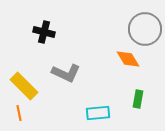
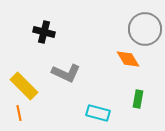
cyan rectangle: rotated 20 degrees clockwise
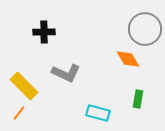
black cross: rotated 15 degrees counterclockwise
orange line: rotated 49 degrees clockwise
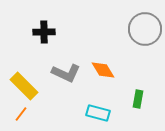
orange diamond: moved 25 px left, 11 px down
orange line: moved 2 px right, 1 px down
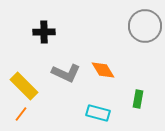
gray circle: moved 3 px up
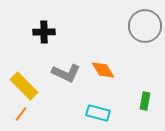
green rectangle: moved 7 px right, 2 px down
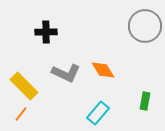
black cross: moved 2 px right
cyan rectangle: rotated 65 degrees counterclockwise
